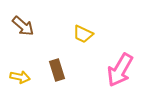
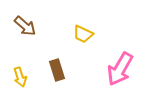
brown arrow: moved 2 px right
pink arrow: moved 1 px up
yellow arrow: rotated 60 degrees clockwise
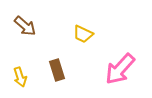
pink arrow: rotated 12 degrees clockwise
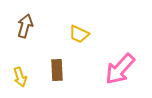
brown arrow: rotated 115 degrees counterclockwise
yellow trapezoid: moved 4 px left
brown rectangle: rotated 15 degrees clockwise
